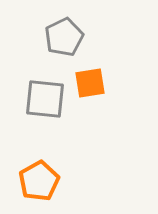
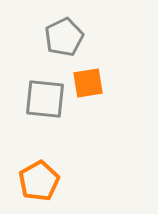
orange square: moved 2 px left
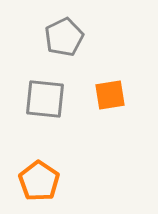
orange square: moved 22 px right, 12 px down
orange pentagon: rotated 9 degrees counterclockwise
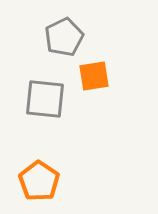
orange square: moved 16 px left, 19 px up
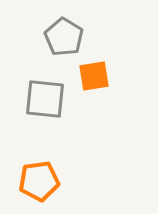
gray pentagon: rotated 15 degrees counterclockwise
orange pentagon: rotated 30 degrees clockwise
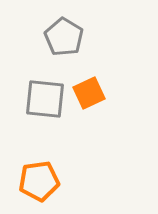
orange square: moved 5 px left, 17 px down; rotated 16 degrees counterclockwise
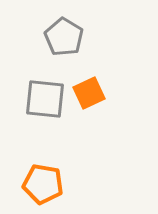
orange pentagon: moved 4 px right, 3 px down; rotated 18 degrees clockwise
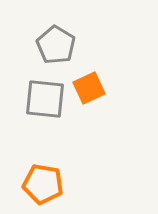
gray pentagon: moved 8 px left, 8 px down
orange square: moved 5 px up
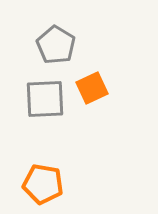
orange square: moved 3 px right
gray square: rotated 9 degrees counterclockwise
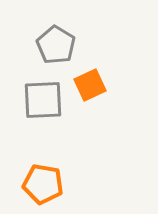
orange square: moved 2 px left, 3 px up
gray square: moved 2 px left, 1 px down
